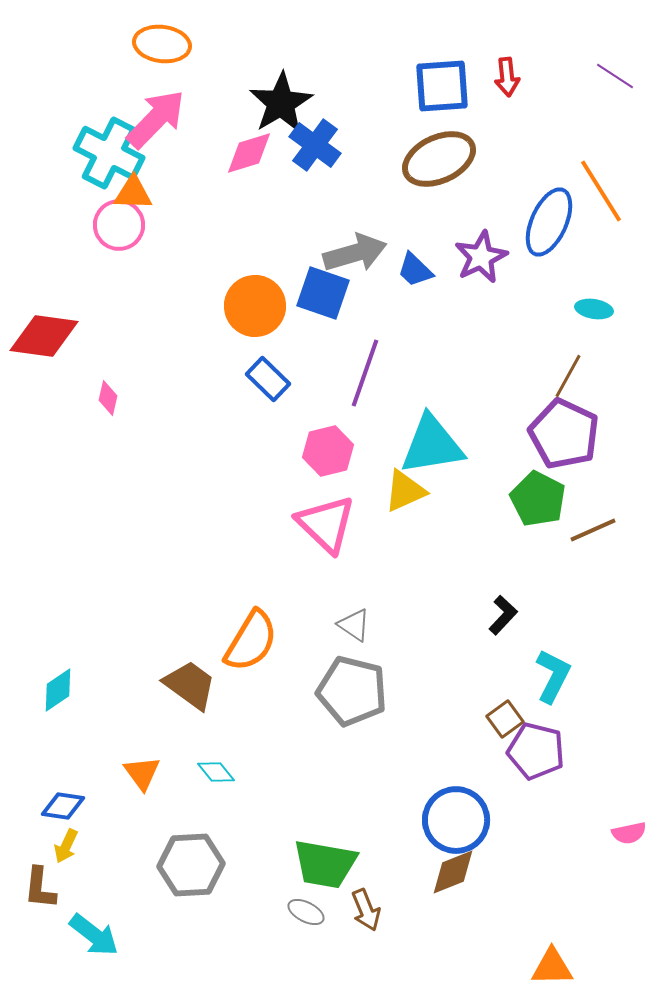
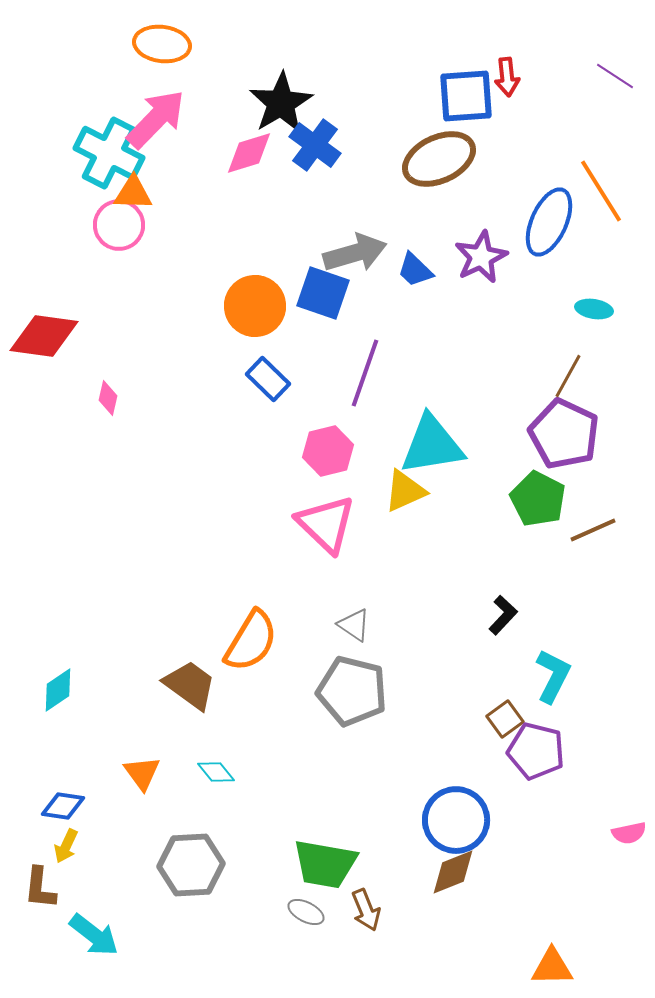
blue square at (442, 86): moved 24 px right, 10 px down
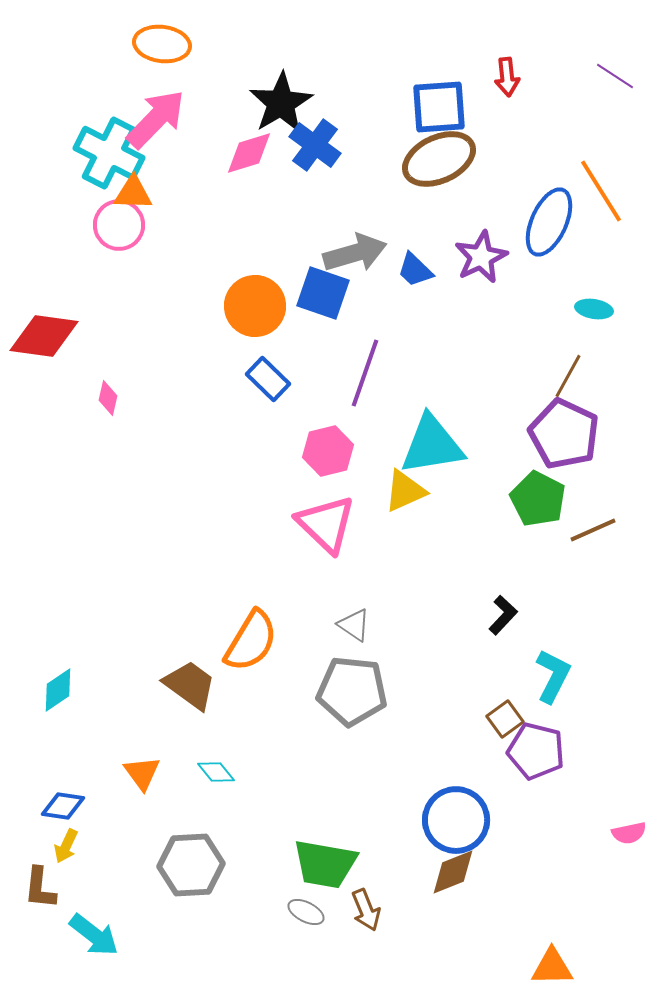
blue square at (466, 96): moved 27 px left, 11 px down
gray pentagon at (352, 691): rotated 8 degrees counterclockwise
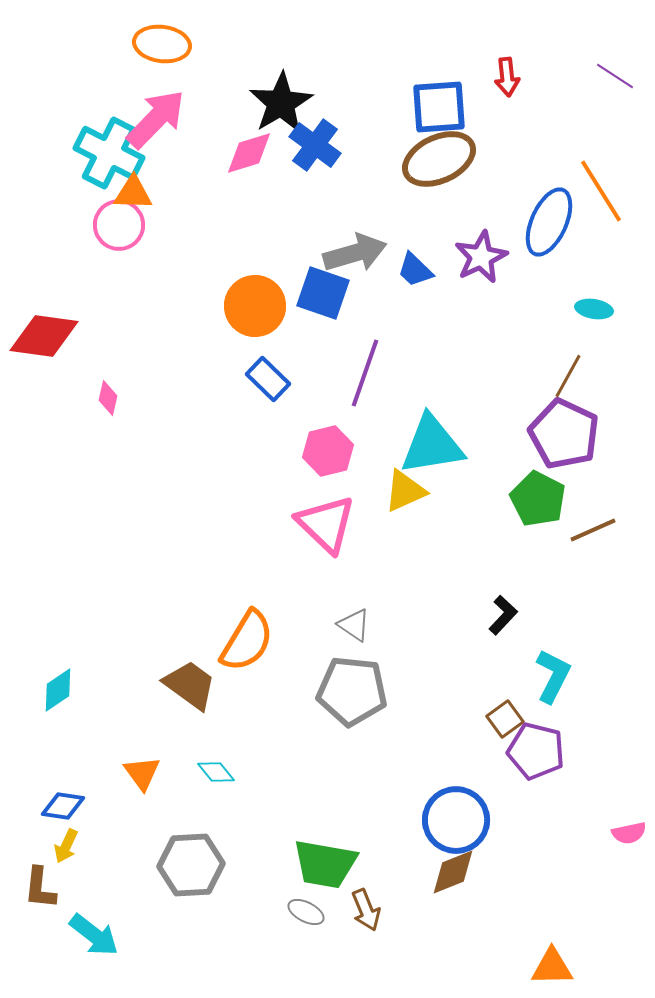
orange semicircle at (251, 641): moved 4 px left
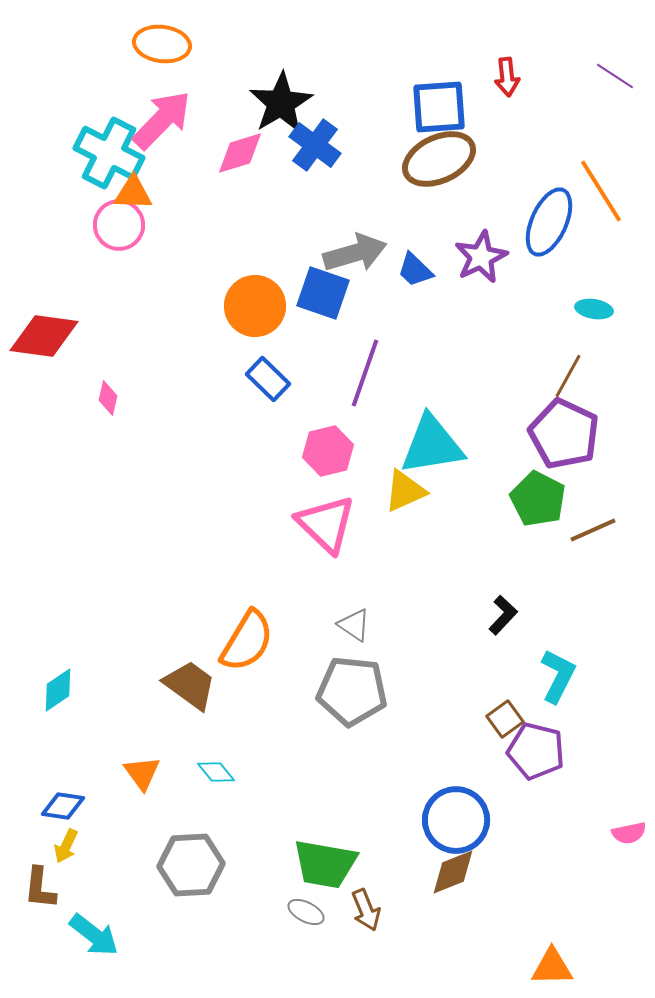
pink arrow at (156, 119): moved 6 px right, 1 px down
pink diamond at (249, 153): moved 9 px left
cyan L-shape at (553, 676): moved 5 px right
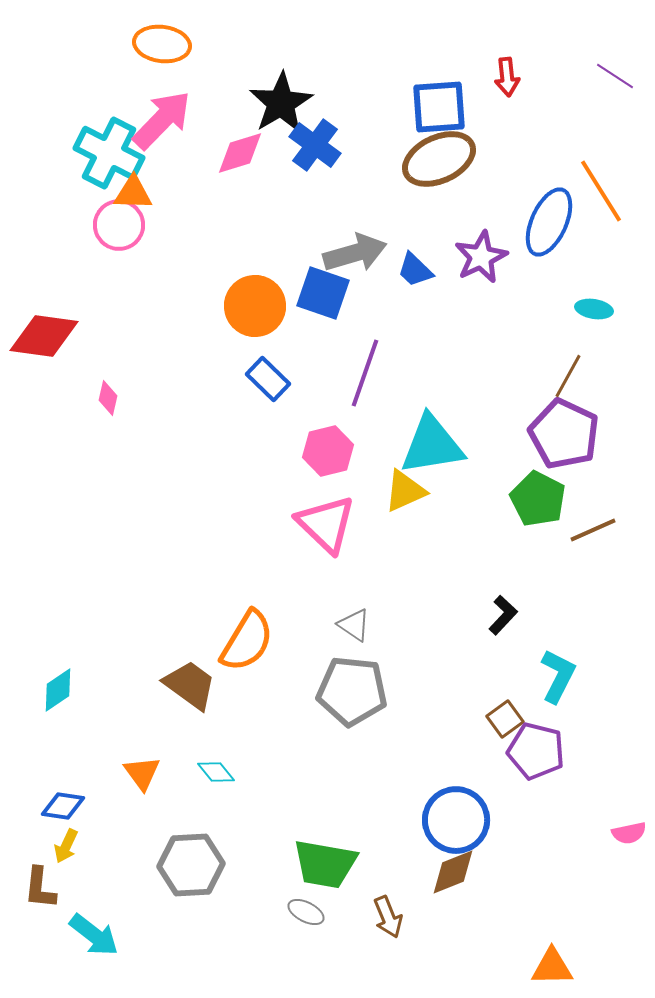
brown arrow at (366, 910): moved 22 px right, 7 px down
